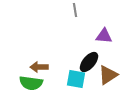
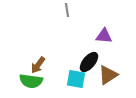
gray line: moved 8 px left
brown arrow: moved 1 px left, 2 px up; rotated 54 degrees counterclockwise
green semicircle: moved 2 px up
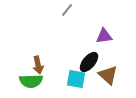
gray line: rotated 48 degrees clockwise
purple triangle: rotated 12 degrees counterclockwise
brown arrow: rotated 48 degrees counterclockwise
brown triangle: rotated 45 degrees counterclockwise
green semicircle: rotated 10 degrees counterclockwise
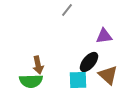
cyan square: moved 2 px right, 1 px down; rotated 12 degrees counterclockwise
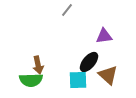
green semicircle: moved 1 px up
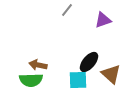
purple triangle: moved 1 px left, 16 px up; rotated 12 degrees counterclockwise
brown arrow: rotated 114 degrees clockwise
brown triangle: moved 3 px right, 1 px up
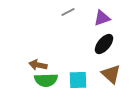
gray line: moved 1 px right, 2 px down; rotated 24 degrees clockwise
purple triangle: moved 1 px left, 2 px up
black ellipse: moved 15 px right, 18 px up
green semicircle: moved 15 px right
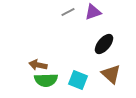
purple triangle: moved 9 px left, 6 px up
cyan square: rotated 24 degrees clockwise
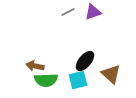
black ellipse: moved 19 px left, 17 px down
brown arrow: moved 3 px left, 1 px down
cyan square: rotated 36 degrees counterclockwise
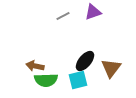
gray line: moved 5 px left, 4 px down
brown triangle: moved 6 px up; rotated 25 degrees clockwise
